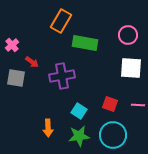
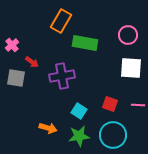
orange arrow: rotated 72 degrees counterclockwise
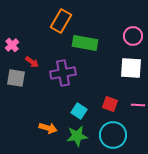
pink circle: moved 5 px right, 1 px down
purple cross: moved 1 px right, 3 px up
green star: moved 2 px left
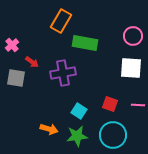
orange arrow: moved 1 px right, 1 px down
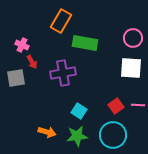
pink circle: moved 2 px down
pink cross: moved 10 px right; rotated 24 degrees counterclockwise
red arrow: rotated 24 degrees clockwise
gray square: rotated 18 degrees counterclockwise
red square: moved 6 px right, 2 px down; rotated 35 degrees clockwise
orange arrow: moved 2 px left, 3 px down
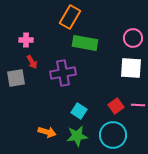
orange rectangle: moved 9 px right, 4 px up
pink cross: moved 4 px right, 5 px up; rotated 24 degrees counterclockwise
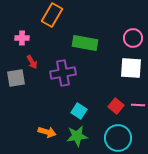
orange rectangle: moved 18 px left, 2 px up
pink cross: moved 4 px left, 2 px up
red square: rotated 14 degrees counterclockwise
cyan circle: moved 5 px right, 3 px down
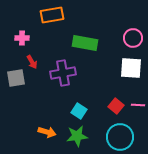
orange rectangle: rotated 50 degrees clockwise
cyan circle: moved 2 px right, 1 px up
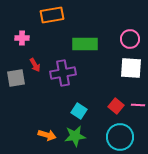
pink circle: moved 3 px left, 1 px down
green rectangle: moved 1 px down; rotated 10 degrees counterclockwise
red arrow: moved 3 px right, 3 px down
orange arrow: moved 3 px down
green star: moved 2 px left
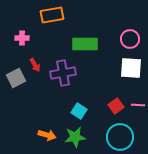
gray square: rotated 18 degrees counterclockwise
red square: rotated 14 degrees clockwise
green star: moved 1 px down
